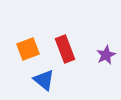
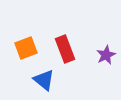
orange square: moved 2 px left, 1 px up
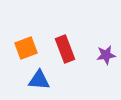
purple star: rotated 18 degrees clockwise
blue triangle: moved 5 px left; rotated 35 degrees counterclockwise
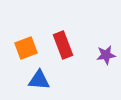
red rectangle: moved 2 px left, 4 px up
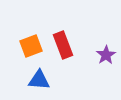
orange square: moved 5 px right, 2 px up
purple star: rotated 24 degrees counterclockwise
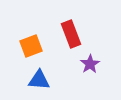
red rectangle: moved 8 px right, 11 px up
purple star: moved 16 px left, 9 px down
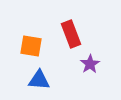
orange square: rotated 30 degrees clockwise
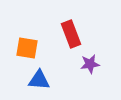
orange square: moved 4 px left, 2 px down
purple star: rotated 24 degrees clockwise
